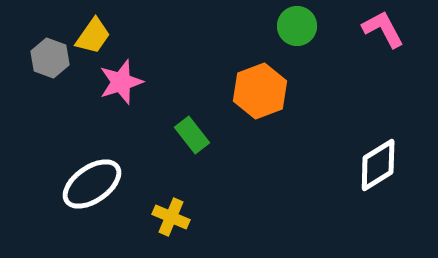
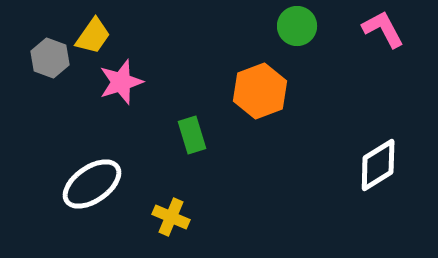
green rectangle: rotated 21 degrees clockwise
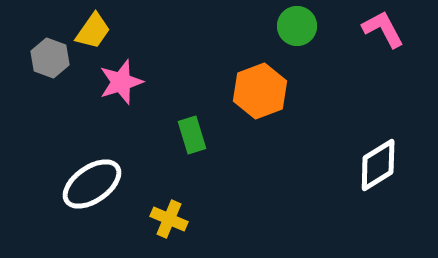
yellow trapezoid: moved 5 px up
yellow cross: moved 2 px left, 2 px down
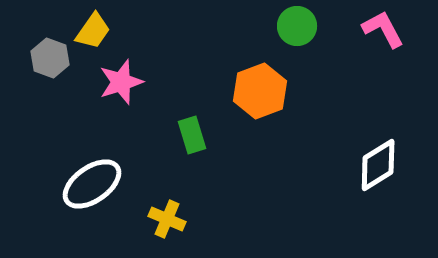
yellow cross: moved 2 px left
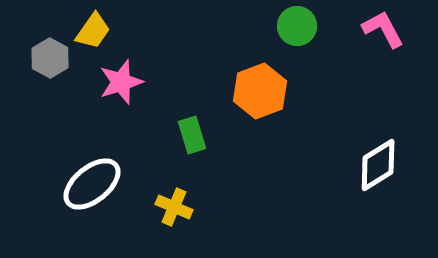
gray hexagon: rotated 9 degrees clockwise
white ellipse: rotated 4 degrees counterclockwise
yellow cross: moved 7 px right, 12 px up
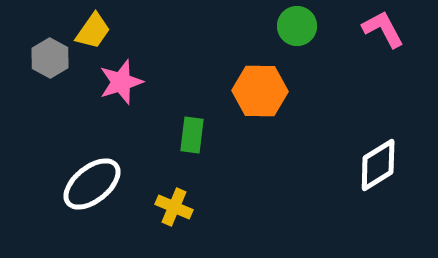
orange hexagon: rotated 22 degrees clockwise
green rectangle: rotated 24 degrees clockwise
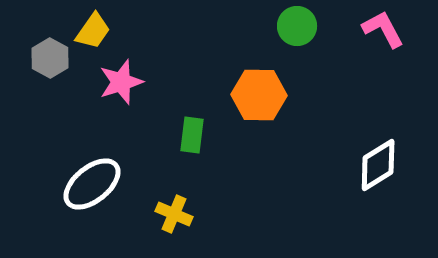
orange hexagon: moved 1 px left, 4 px down
yellow cross: moved 7 px down
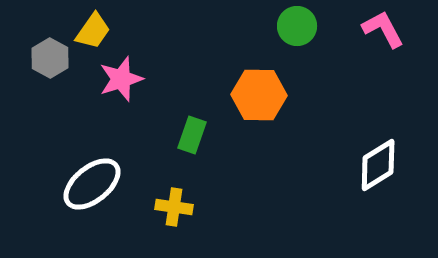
pink star: moved 3 px up
green rectangle: rotated 12 degrees clockwise
yellow cross: moved 7 px up; rotated 15 degrees counterclockwise
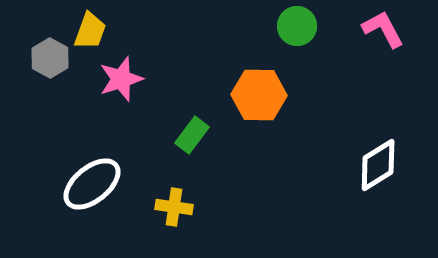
yellow trapezoid: moved 3 px left; rotated 15 degrees counterclockwise
green rectangle: rotated 18 degrees clockwise
